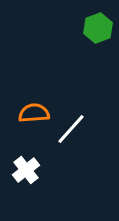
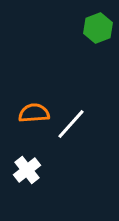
white line: moved 5 px up
white cross: moved 1 px right
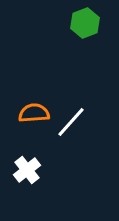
green hexagon: moved 13 px left, 5 px up
white line: moved 2 px up
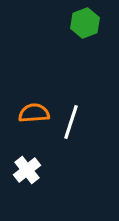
white line: rotated 24 degrees counterclockwise
